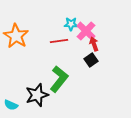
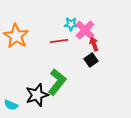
pink cross: moved 1 px left, 1 px up
green L-shape: moved 2 px left, 3 px down
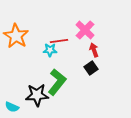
cyan star: moved 21 px left, 26 px down
red arrow: moved 6 px down
black square: moved 8 px down
black star: rotated 15 degrees clockwise
cyan semicircle: moved 1 px right, 2 px down
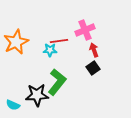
pink cross: rotated 24 degrees clockwise
orange star: moved 6 px down; rotated 15 degrees clockwise
black square: moved 2 px right
cyan semicircle: moved 1 px right, 2 px up
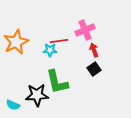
black square: moved 1 px right, 1 px down
green L-shape: rotated 128 degrees clockwise
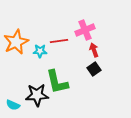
cyan star: moved 10 px left, 1 px down
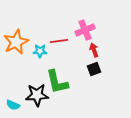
black square: rotated 16 degrees clockwise
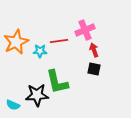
black square: rotated 32 degrees clockwise
